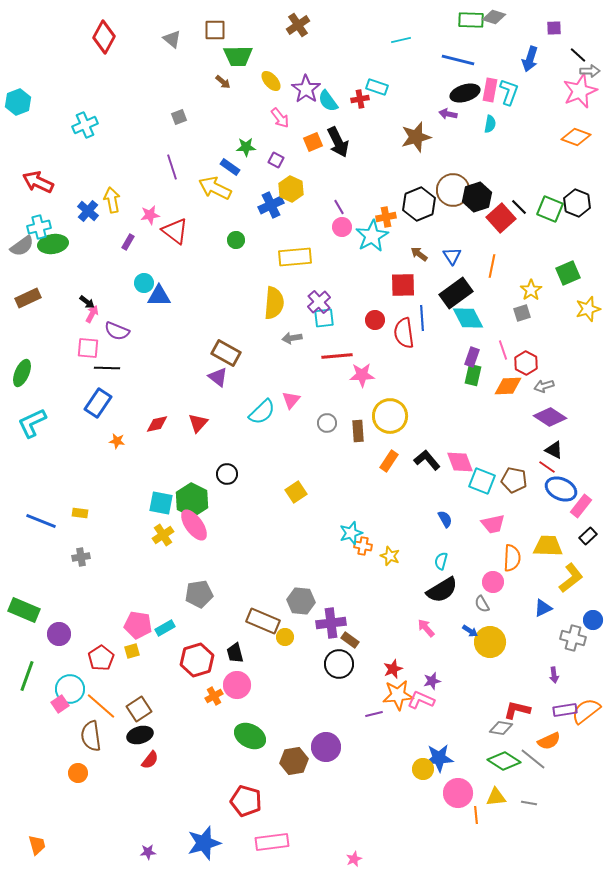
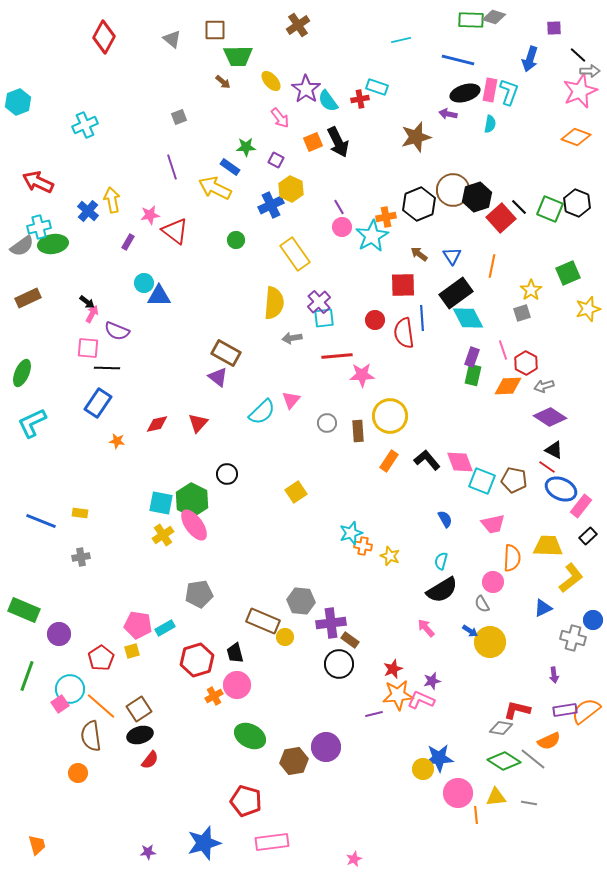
yellow rectangle at (295, 257): moved 3 px up; rotated 60 degrees clockwise
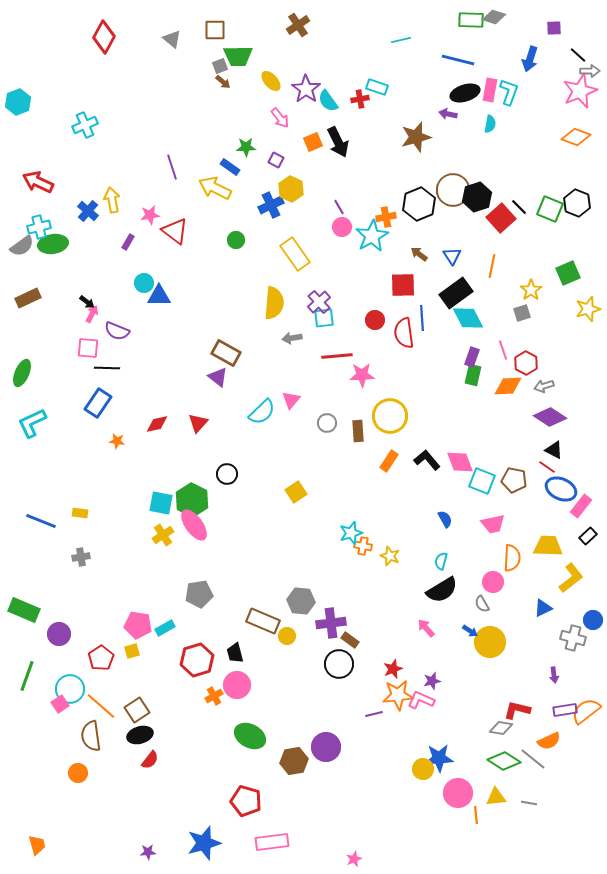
gray square at (179, 117): moved 41 px right, 51 px up
yellow circle at (285, 637): moved 2 px right, 1 px up
brown square at (139, 709): moved 2 px left, 1 px down
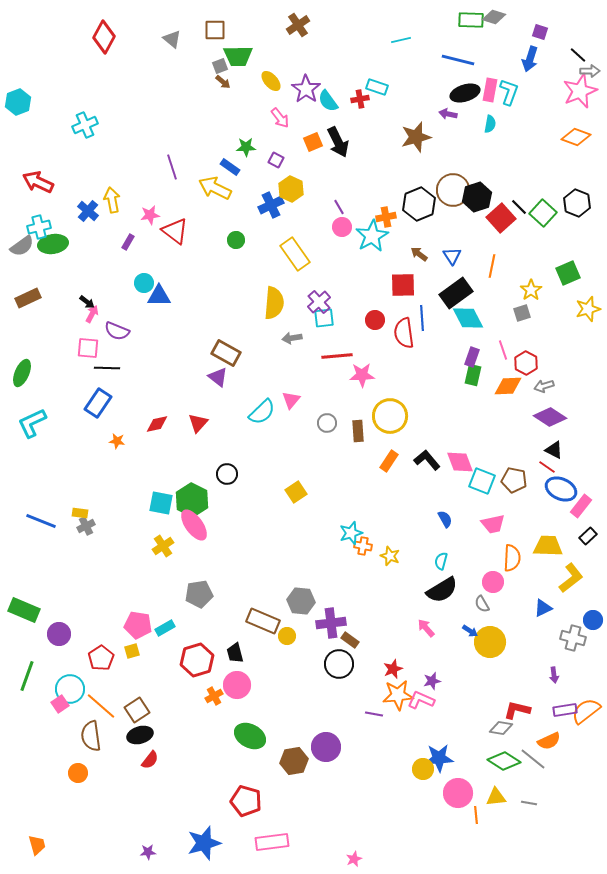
purple square at (554, 28): moved 14 px left, 4 px down; rotated 21 degrees clockwise
green square at (550, 209): moved 7 px left, 4 px down; rotated 20 degrees clockwise
yellow cross at (163, 535): moved 11 px down
gray cross at (81, 557): moved 5 px right, 31 px up; rotated 18 degrees counterclockwise
purple line at (374, 714): rotated 24 degrees clockwise
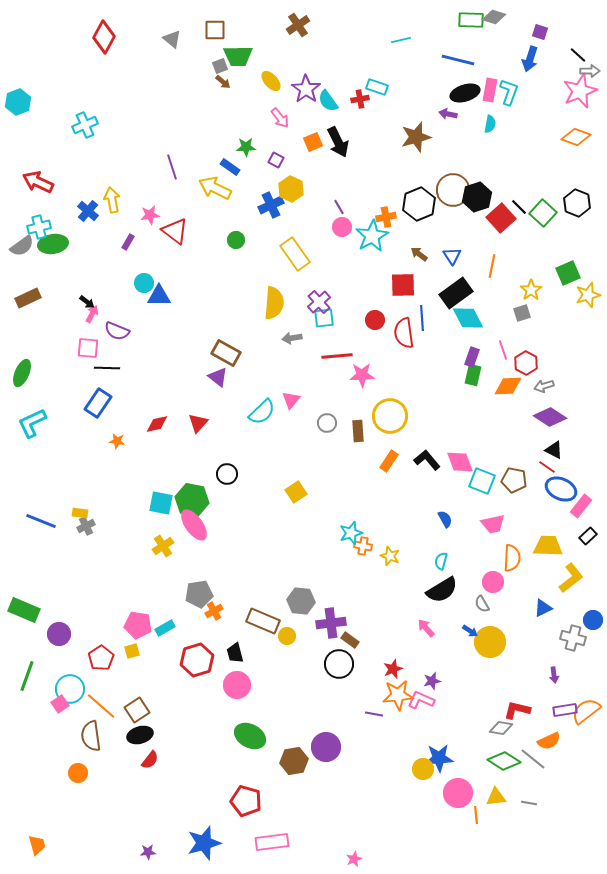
yellow star at (588, 309): moved 14 px up
green hexagon at (192, 500): rotated 16 degrees counterclockwise
orange cross at (214, 696): moved 85 px up
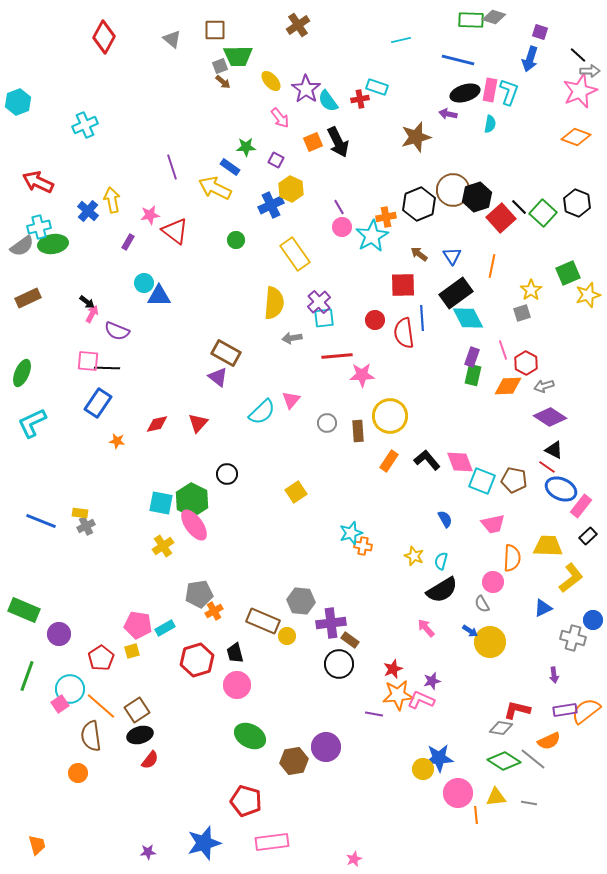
pink square at (88, 348): moved 13 px down
green hexagon at (192, 500): rotated 16 degrees clockwise
yellow star at (390, 556): moved 24 px right
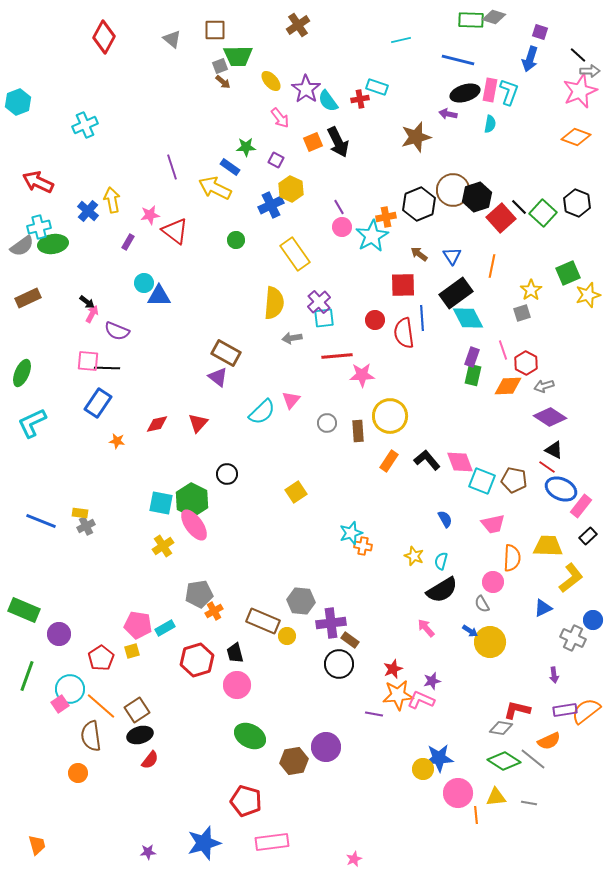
gray cross at (573, 638): rotated 10 degrees clockwise
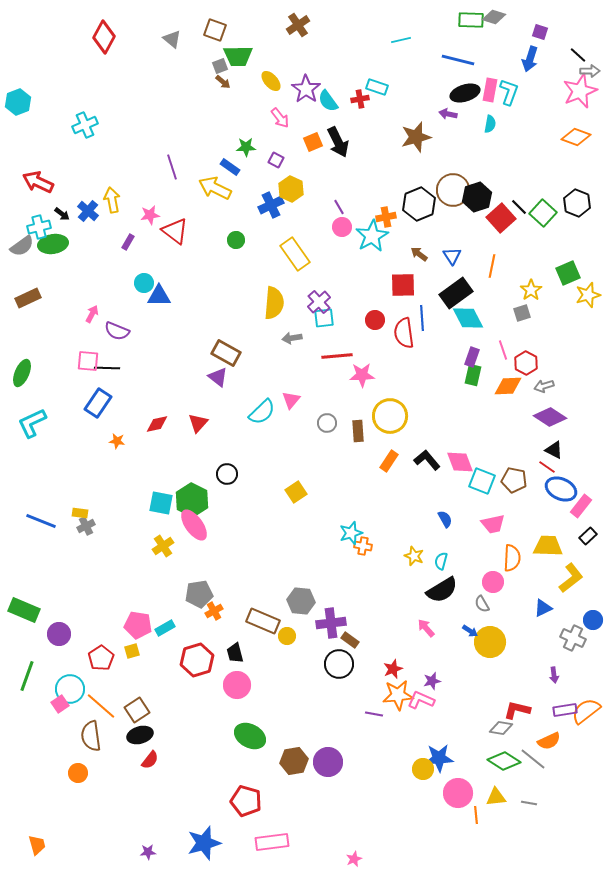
brown square at (215, 30): rotated 20 degrees clockwise
black arrow at (87, 302): moved 25 px left, 88 px up
purple circle at (326, 747): moved 2 px right, 15 px down
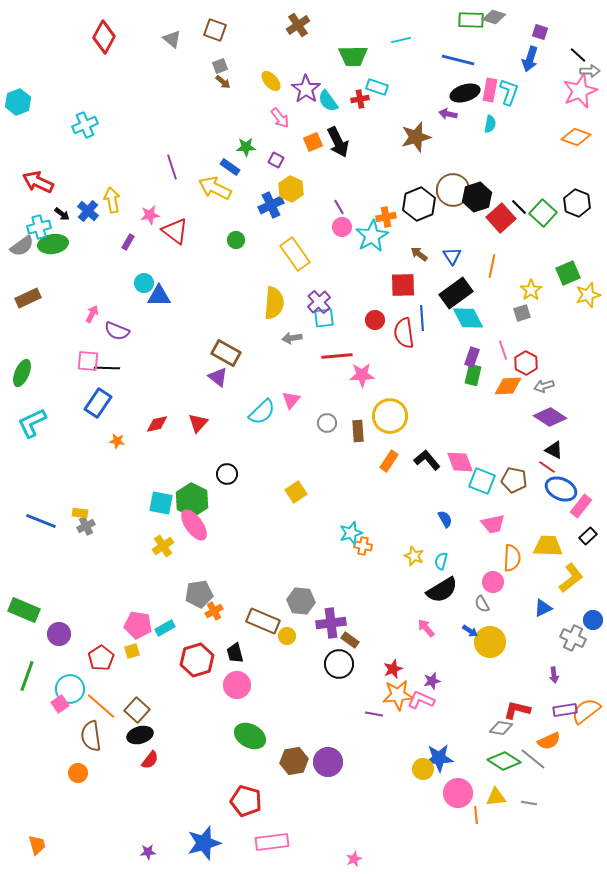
green trapezoid at (238, 56): moved 115 px right
brown square at (137, 710): rotated 15 degrees counterclockwise
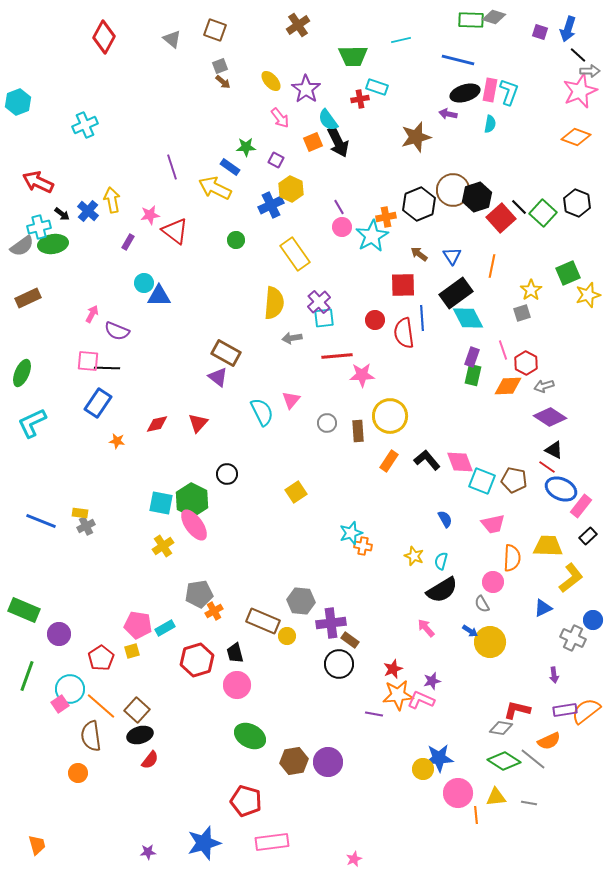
blue arrow at (530, 59): moved 38 px right, 30 px up
cyan semicircle at (328, 101): moved 19 px down
cyan semicircle at (262, 412): rotated 72 degrees counterclockwise
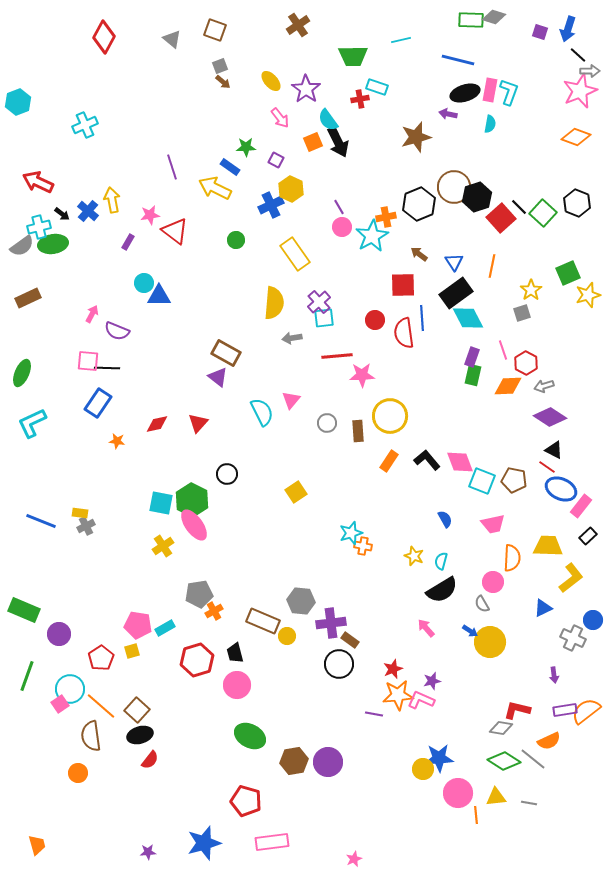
brown circle at (453, 190): moved 1 px right, 3 px up
blue triangle at (452, 256): moved 2 px right, 6 px down
